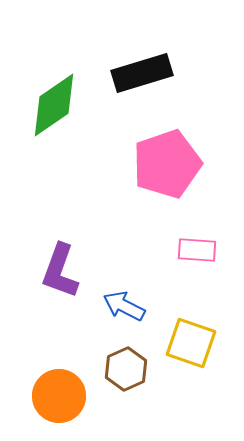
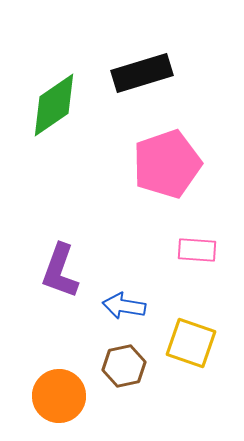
blue arrow: rotated 18 degrees counterclockwise
brown hexagon: moved 2 px left, 3 px up; rotated 12 degrees clockwise
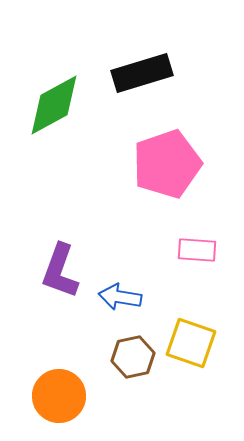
green diamond: rotated 6 degrees clockwise
blue arrow: moved 4 px left, 9 px up
brown hexagon: moved 9 px right, 9 px up
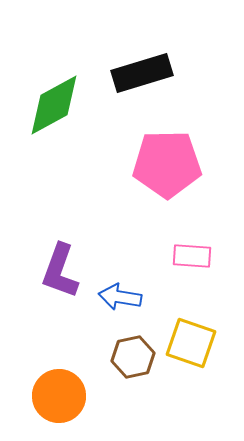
pink pentagon: rotated 18 degrees clockwise
pink rectangle: moved 5 px left, 6 px down
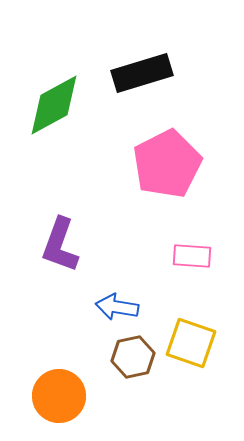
pink pentagon: rotated 26 degrees counterclockwise
purple L-shape: moved 26 px up
blue arrow: moved 3 px left, 10 px down
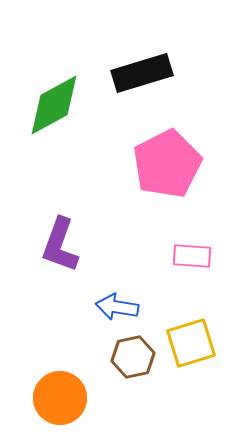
yellow square: rotated 36 degrees counterclockwise
orange circle: moved 1 px right, 2 px down
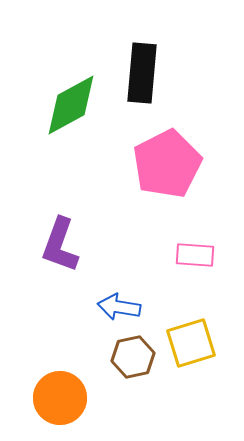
black rectangle: rotated 68 degrees counterclockwise
green diamond: moved 17 px right
pink rectangle: moved 3 px right, 1 px up
blue arrow: moved 2 px right
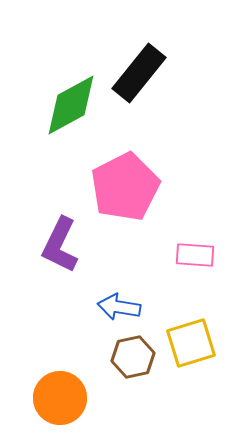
black rectangle: moved 3 px left; rotated 34 degrees clockwise
pink pentagon: moved 42 px left, 23 px down
purple L-shape: rotated 6 degrees clockwise
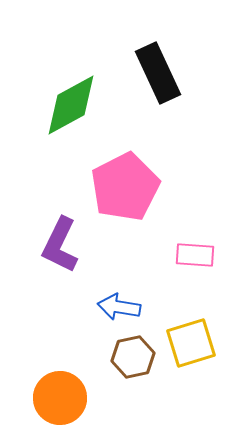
black rectangle: moved 19 px right; rotated 64 degrees counterclockwise
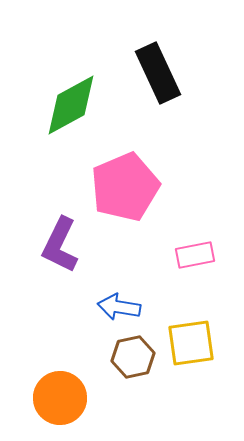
pink pentagon: rotated 4 degrees clockwise
pink rectangle: rotated 15 degrees counterclockwise
yellow square: rotated 9 degrees clockwise
